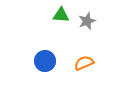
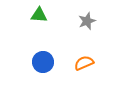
green triangle: moved 22 px left
blue circle: moved 2 px left, 1 px down
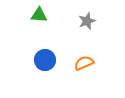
blue circle: moved 2 px right, 2 px up
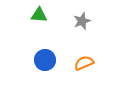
gray star: moved 5 px left
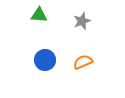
orange semicircle: moved 1 px left, 1 px up
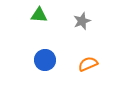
orange semicircle: moved 5 px right, 2 px down
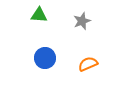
blue circle: moved 2 px up
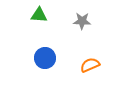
gray star: rotated 24 degrees clockwise
orange semicircle: moved 2 px right, 1 px down
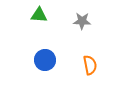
blue circle: moved 2 px down
orange semicircle: rotated 102 degrees clockwise
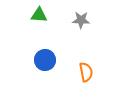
gray star: moved 1 px left, 1 px up
orange semicircle: moved 4 px left, 7 px down
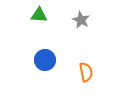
gray star: rotated 24 degrees clockwise
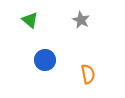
green triangle: moved 9 px left, 5 px down; rotated 36 degrees clockwise
orange semicircle: moved 2 px right, 2 px down
